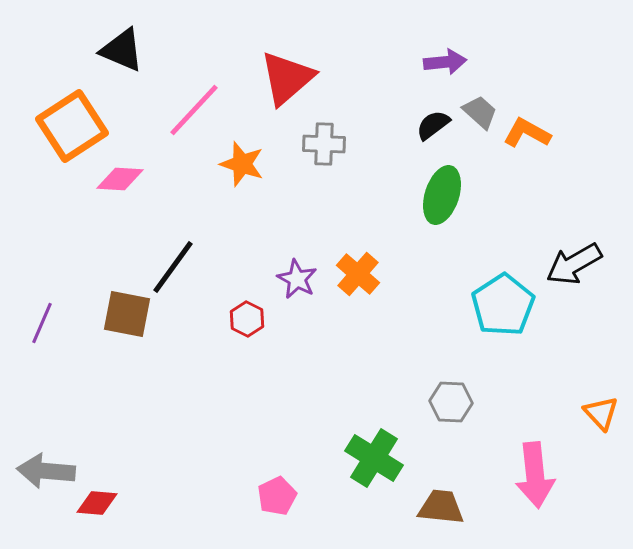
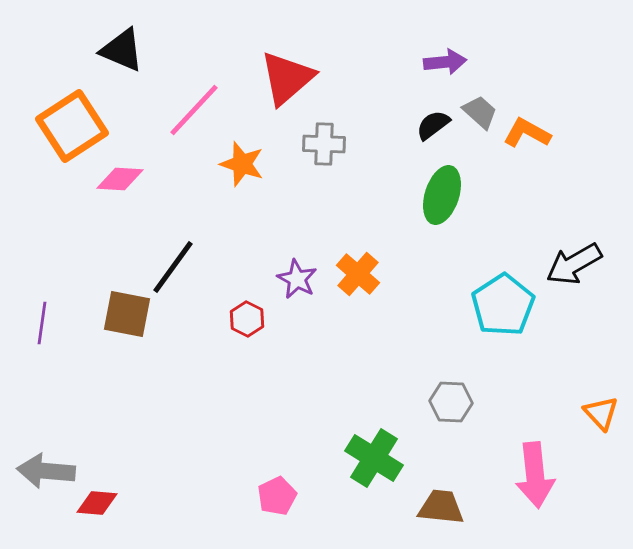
purple line: rotated 15 degrees counterclockwise
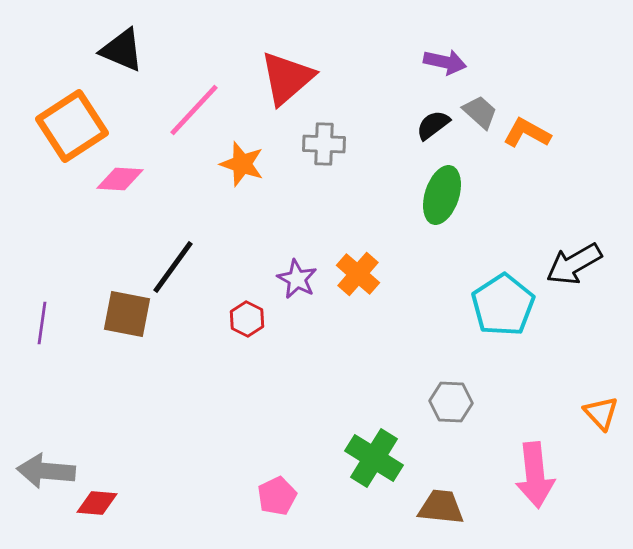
purple arrow: rotated 18 degrees clockwise
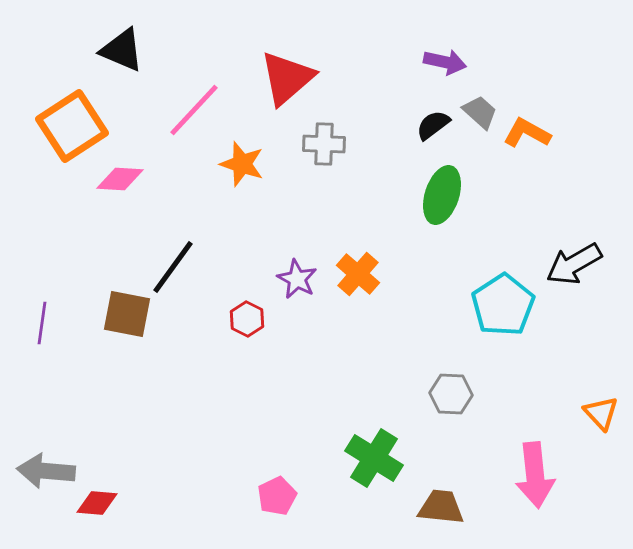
gray hexagon: moved 8 px up
